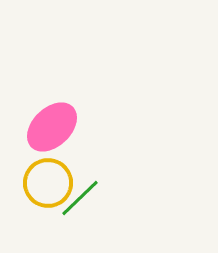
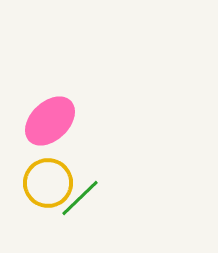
pink ellipse: moved 2 px left, 6 px up
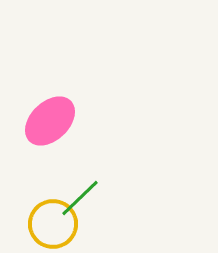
yellow circle: moved 5 px right, 41 px down
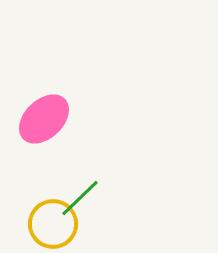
pink ellipse: moved 6 px left, 2 px up
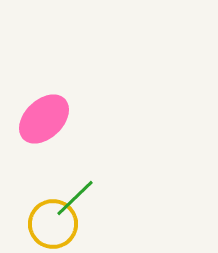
green line: moved 5 px left
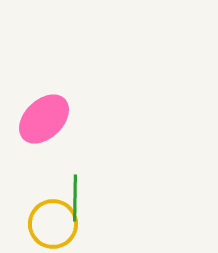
green line: rotated 45 degrees counterclockwise
